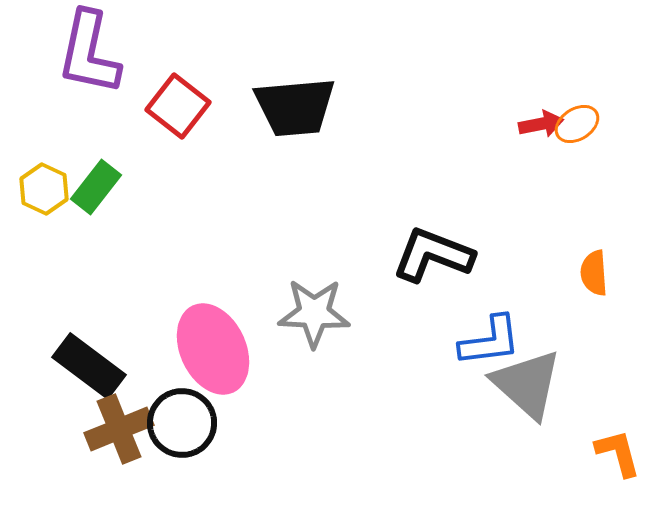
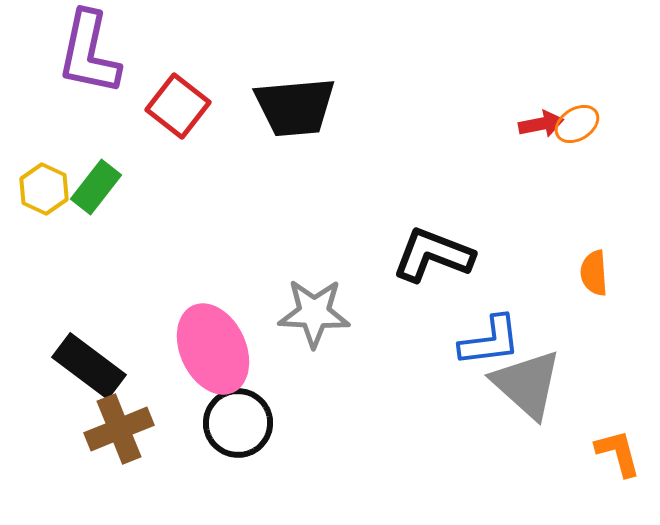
black circle: moved 56 px right
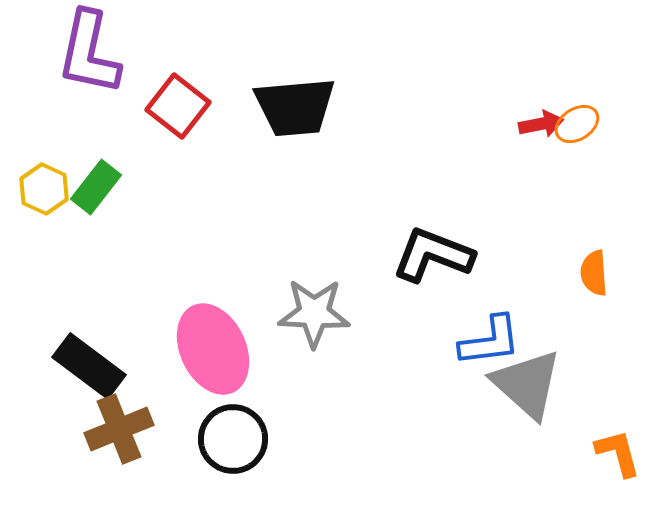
black circle: moved 5 px left, 16 px down
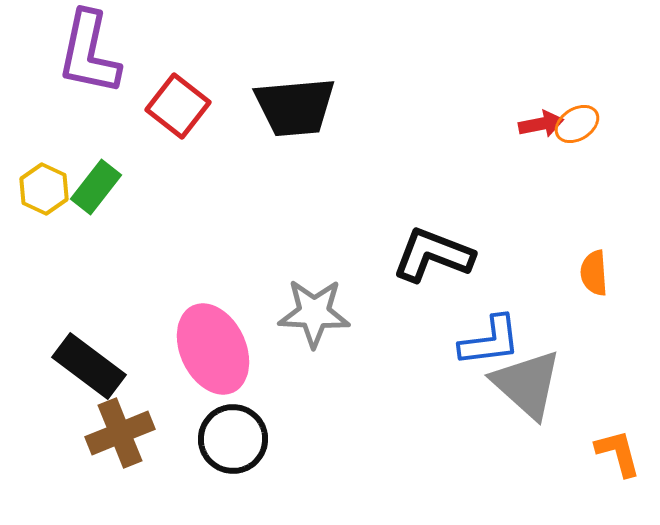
brown cross: moved 1 px right, 4 px down
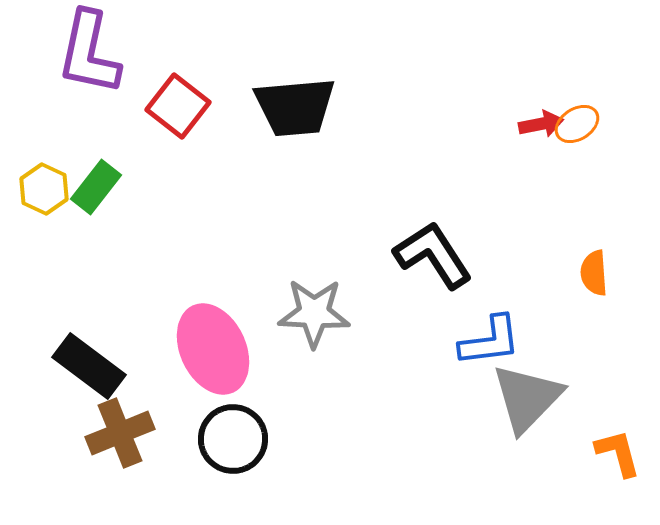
black L-shape: rotated 36 degrees clockwise
gray triangle: moved 14 px down; rotated 32 degrees clockwise
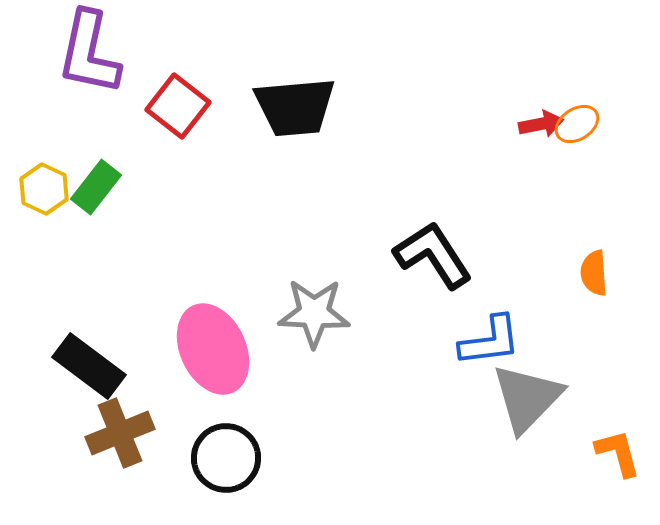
black circle: moved 7 px left, 19 px down
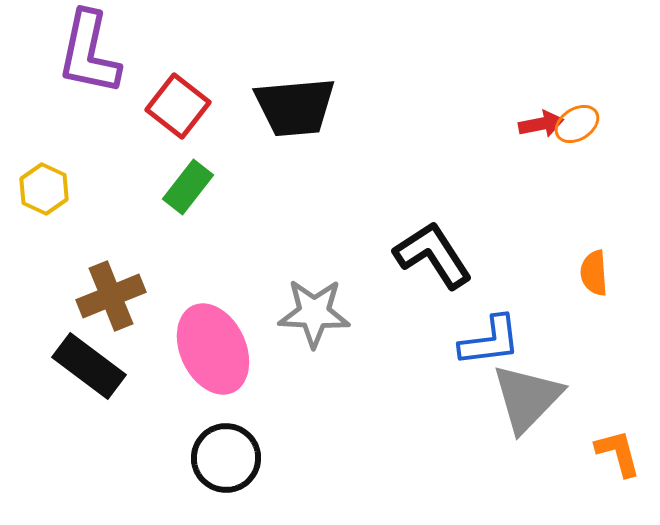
green rectangle: moved 92 px right
brown cross: moved 9 px left, 137 px up
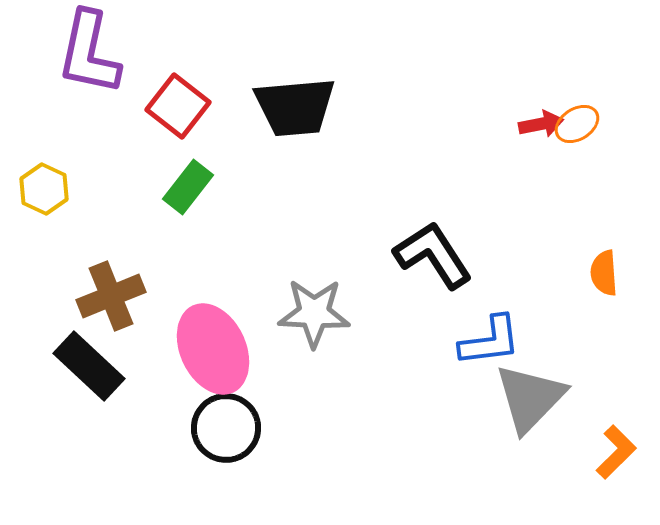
orange semicircle: moved 10 px right
black rectangle: rotated 6 degrees clockwise
gray triangle: moved 3 px right
orange L-shape: moved 2 px left, 1 px up; rotated 60 degrees clockwise
black circle: moved 30 px up
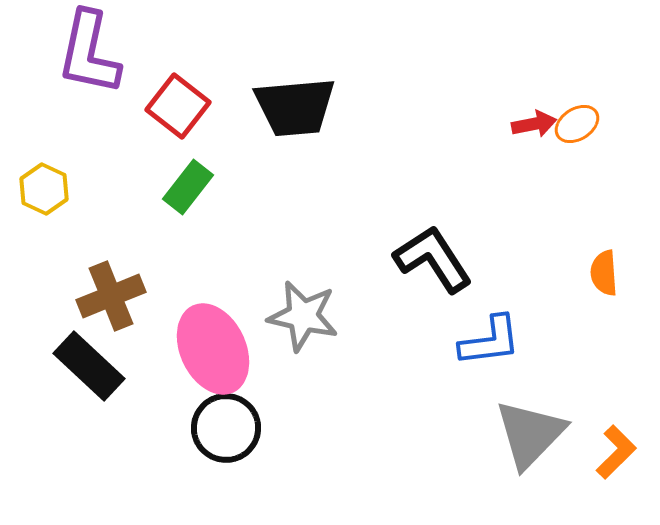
red arrow: moved 7 px left
black L-shape: moved 4 px down
gray star: moved 11 px left, 3 px down; rotated 10 degrees clockwise
gray triangle: moved 36 px down
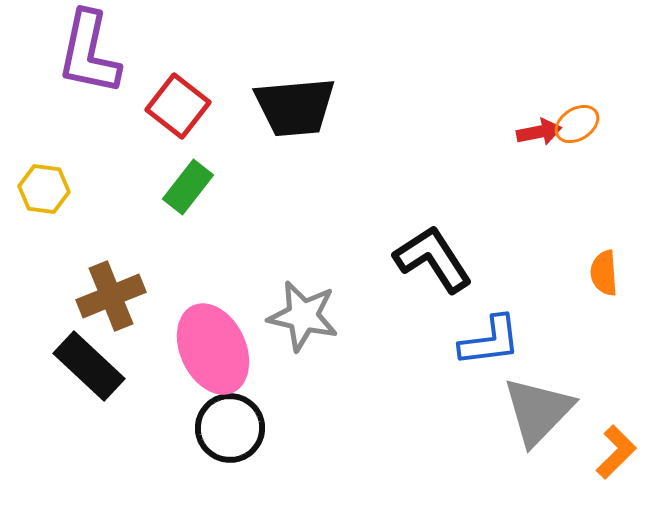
red arrow: moved 5 px right, 8 px down
yellow hexagon: rotated 18 degrees counterclockwise
black circle: moved 4 px right
gray triangle: moved 8 px right, 23 px up
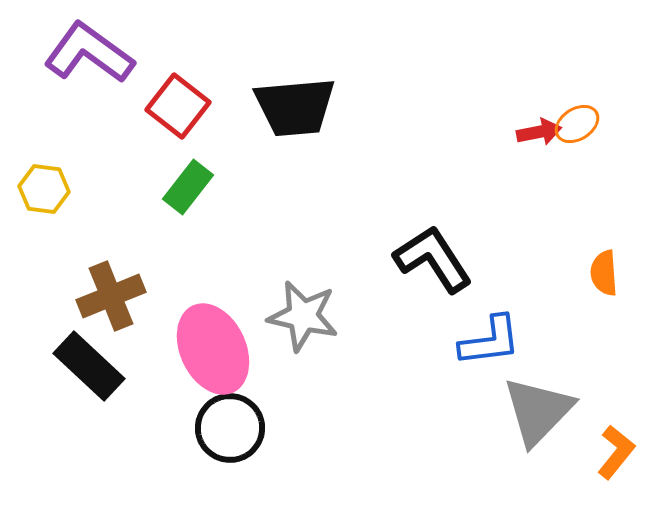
purple L-shape: rotated 114 degrees clockwise
orange L-shape: rotated 6 degrees counterclockwise
